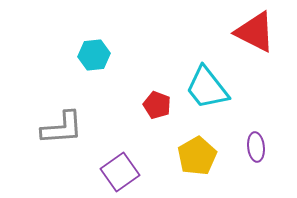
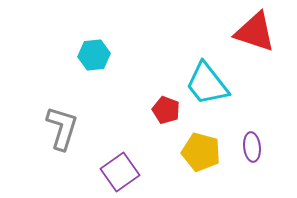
red triangle: rotated 9 degrees counterclockwise
cyan trapezoid: moved 4 px up
red pentagon: moved 9 px right, 5 px down
gray L-shape: rotated 69 degrees counterclockwise
purple ellipse: moved 4 px left
yellow pentagon: moved 4 px right, 4 px up; rotated 27 degrees counterclockwise
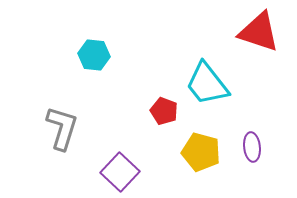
red triangle: moved 4 px right
cyan hexagon: rotated 12 degrees clockwise
red pentagon: moved 2 px left, 1 px down
purple square: rotated 12 degrees counterclockwise
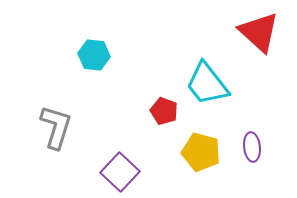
red triangle: rotated 24 degrees clockwise
gray L-shape: moved 6 px left, 1 px up
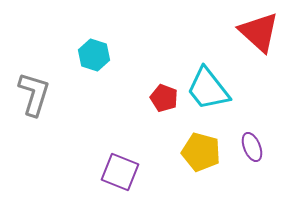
cyan hexagon: rotated 12 degrees clockwise
cyan trapezoid: moved 1 px right, 5 px down
red pentagon: moved 13 px up
gray L-shape: moved 22 px left, 33 px up
purple ellipse: rotated 16 degrees counterclockwise
purple square: rotated 21 degrees counterclockwise
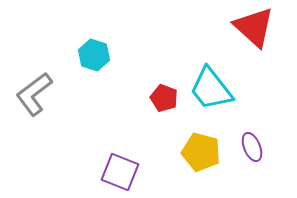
red triangle: moved 5 px left, 5 px up
cyan trapezoid: moved 3 px right
gray L-shape: rotated 144 degrees counterclockwise
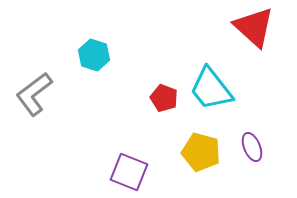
purple square: moved 9 px right
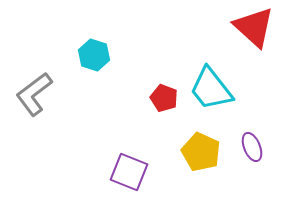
yellow pentagon: rotated 9 degrees clockwise
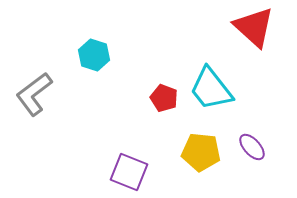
purple ellipse: rotated 20 degrees counterclockwise
yellow pentagon: rotated 18 degrees counterclockwise
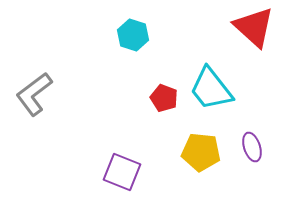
cyan hexagon: moved 39 px right, 20 px up
purple ellipse: rotated 24 degrees clockwise
purple square: moved 7 px left
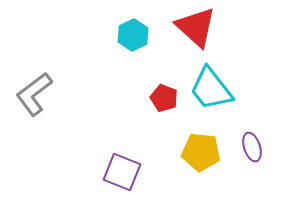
red triangle: moved 58 px left
cyan hexagon: rotated 16 degrees clockwise
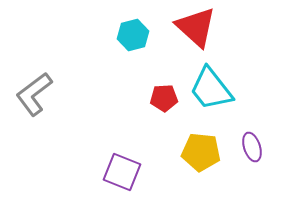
cyan hexagon: rotated 12 degrees clockwise
red pentagon: rotated 24 degrees counterclockwise
